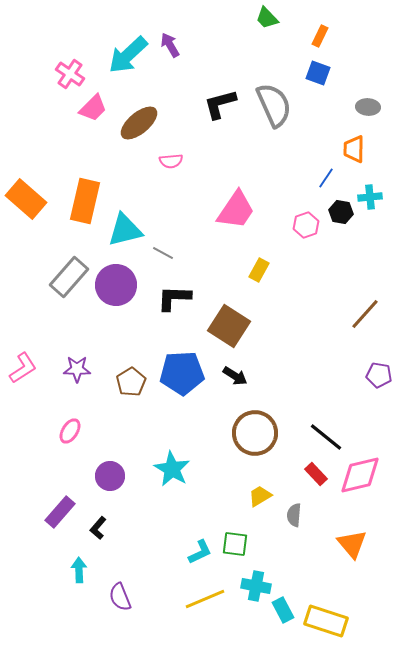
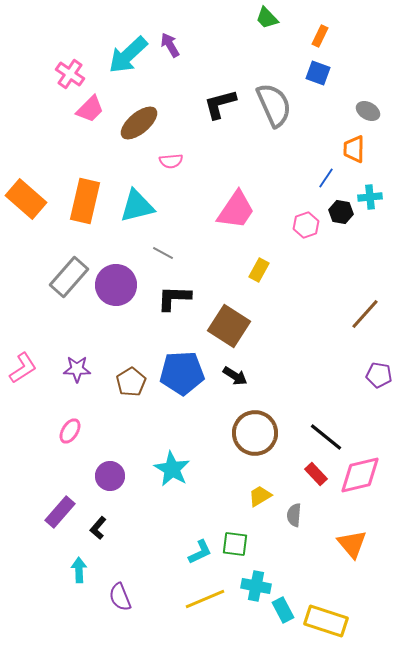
gray ellipse at (368, 107): moved 4 px down; rotated 25 degrees clockwise
pink trapezoid at (93, 108): moved 3 px left, 1 px down
cyan triangle at (125, 230): moved 12 px right, 24 px up
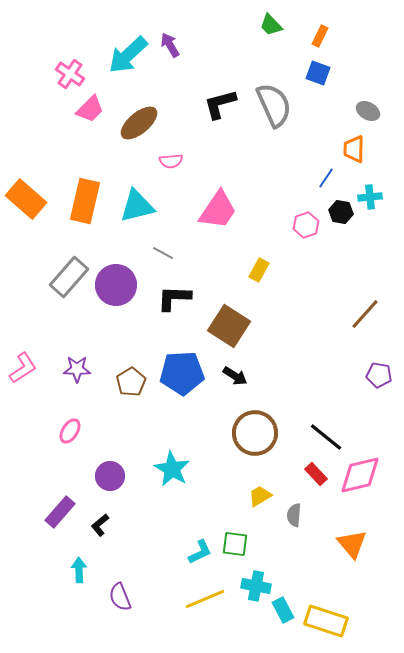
green trapezoid at (267, 18): moved 4 px right, 7 px down
pink trapezoid at (236, 210): moved 18 px left
black L-shape at (98, 528): moved 2 px right, 3 px up; rotated 10 degrees clockwise
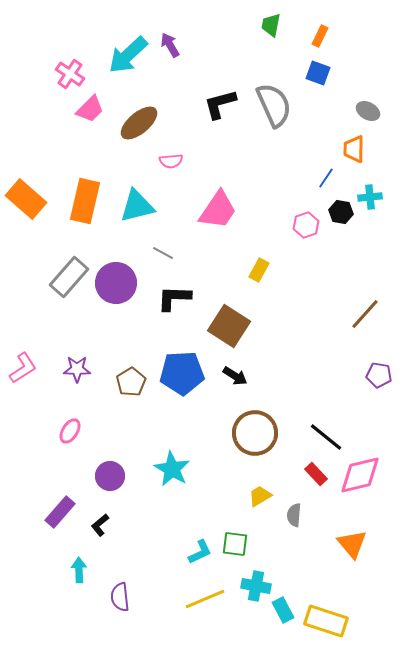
green trapezoid at (271, 25): rotated 55 degrees clockwise
purple circle at (116, 285): moved 2 px up
purple semicircle at (120, 597): rotated 16 degrees clockwise
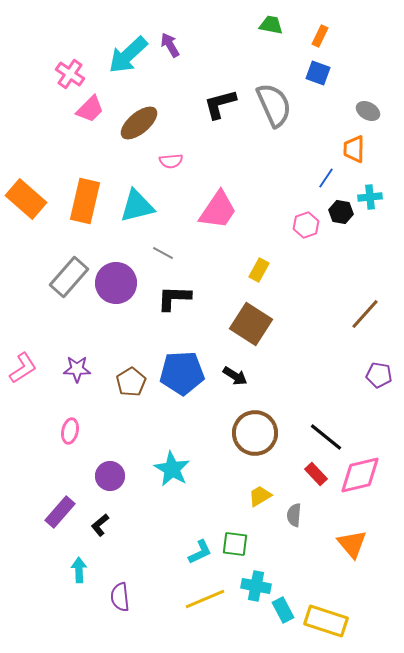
green trapezoid at (271, 25): rotated 90 degrees clockwise
brown square at (229, 326): moved 22 px right, 2 px up
pink ellipse at (70, 431): rotated 20 degrees counterclockwise
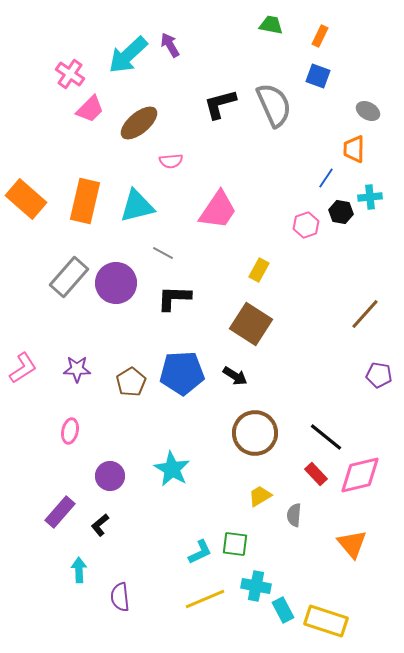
blue square at (318, 73): moved 3 px down
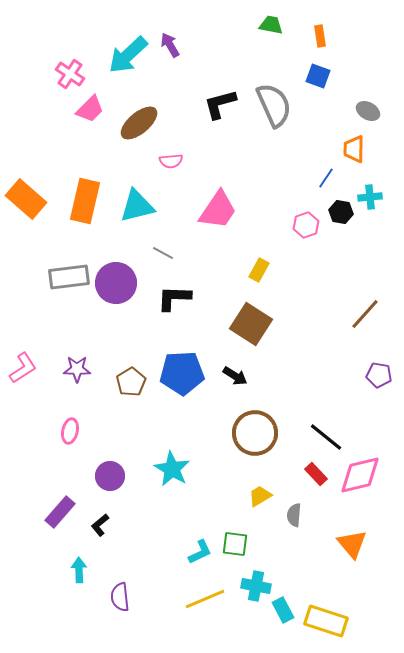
orange rectangle at (320, 36): rotated 35 degrees counterclockwise
gray rectangle at (69, 277): rotated 42 degrees clockwise
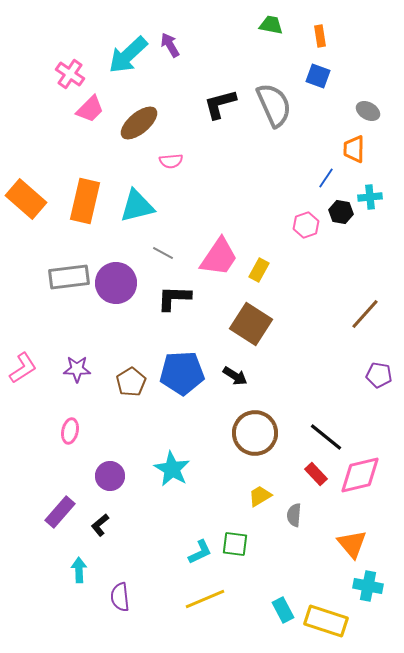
pink trapezoid at (218, 210): moved 1 px right, 47 px down
cyan cross at (256, 586): moved 112 px right
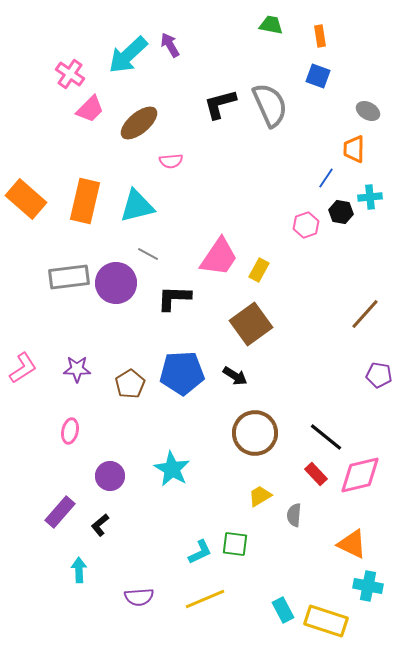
gray semicircle at (274, 105): moved 4 px left
gray line at (163, 253): moved 15 px left, 1 px down
brown square at (251, 324): rotated 21 degrees clockwise
brown pentagon at (131, 382): moved 1 px left, 2 px down
orange triangle at (352, 544): rotated 24 degrees counterclockwise
purple semicircle at (120, 597): moved 19 px right; rotated 88 degrees counterclockwise
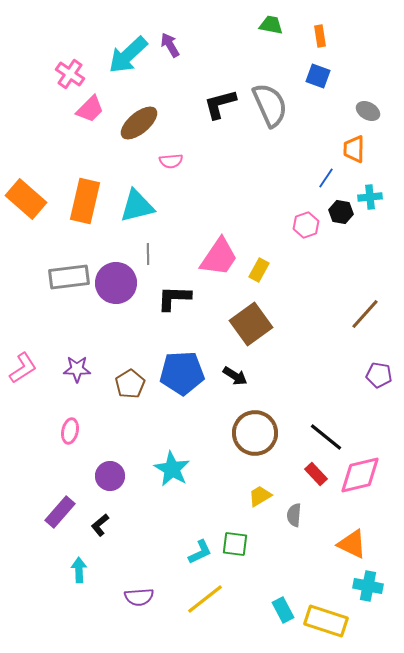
gray line at (148, 254): rotated 60 degrees clockwise
yellow line at (205, 599): rotated 15 degrees counterclockwise
